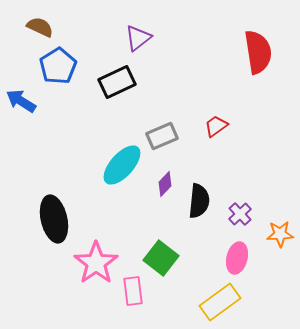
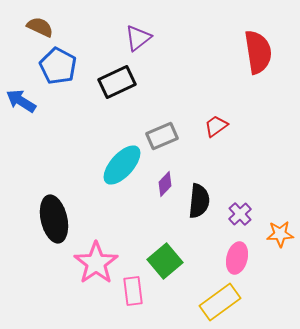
blue pentagon: rotated 12 degrees counterclockwise
green square: moved 4 px right, 3 px down; rotated 12 degrees clockwise
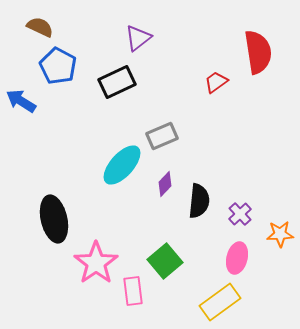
red trapezoid: moved 44 px up
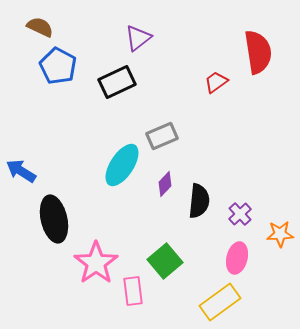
blue arrow: moved 70 px down
cyan ellipse: rotated 9 degrees counterclockwise
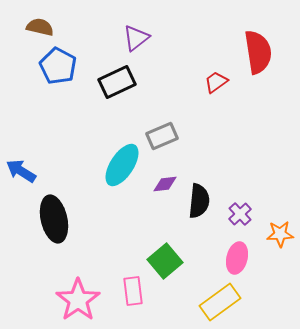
brown semicircle: rotated 12 degrees counterclockwise
purple triangle: moved 2 px left
purple diamond: rotated 40 degrees clockwise
pink star: moved 18 px left, 37 px down
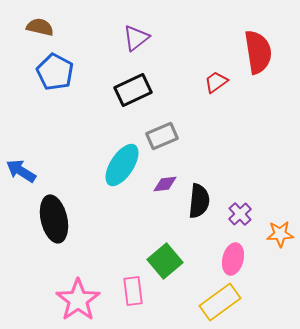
blue pentagon: moved 3 px left, 6 px down
black rectangle: moved 16 px right, 8 px down
pink ellipse: moved 4 px left, 1 px down
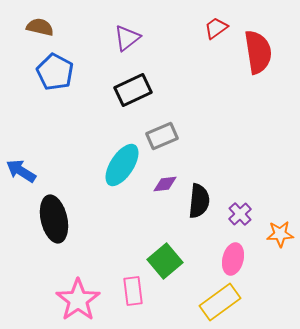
purple triangle: moved 9 px left
red trapezoid: moved 54 px up
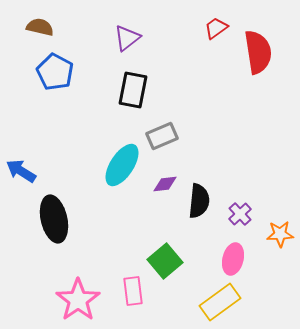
black rectangle: rotated 54 degrees counterclockwise
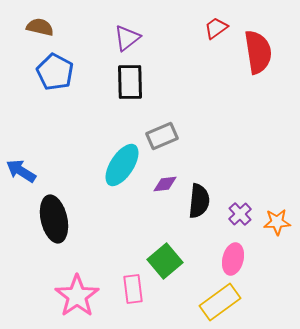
black rectangle: moved 3 px left, 8 px up; rotated 12 degrees counterclockwise
orange star: moved 3 px left, 12 px up
pink rectangle: moved 2 px up
pink star: moved 1 px left, 4 px up
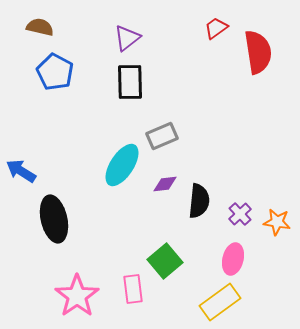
orange star: rotated 12 degrees clockwise
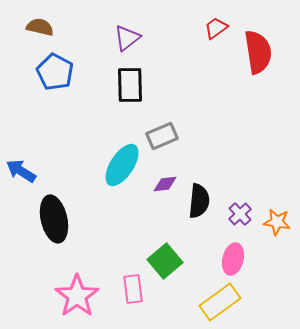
black rectangle: moved 3 px down
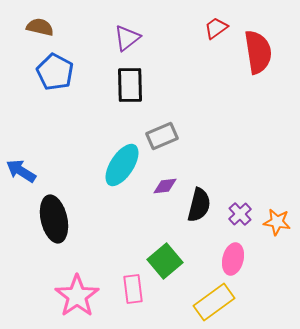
purple diamond: moved 2 px down
black semicircle: moved 4 px down; rotated 8 degrees clockwise
yellow rectangle: moved 6 px left
